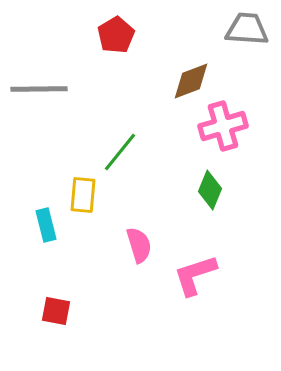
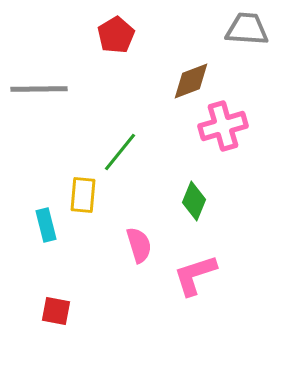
green diamond: moved 16 px left, 11 px down
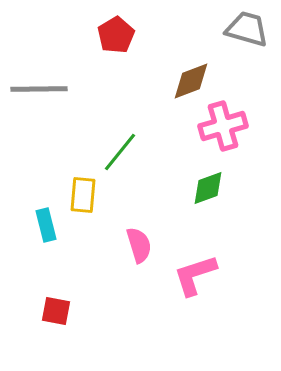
gray trapezoid: rotated 12 degrees clockwise
green diamond: moved 14 px right, 13 px up; rotated 48 degrees clockwise
